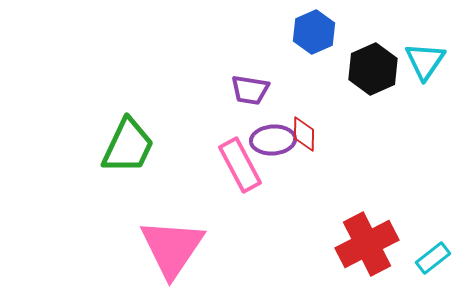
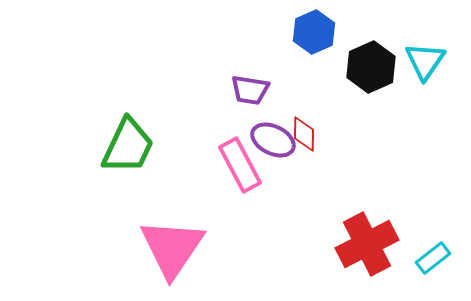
black hexagon: moved 2 px left, 2 px up
purple ellipse: rotated 30 degrees clockwise
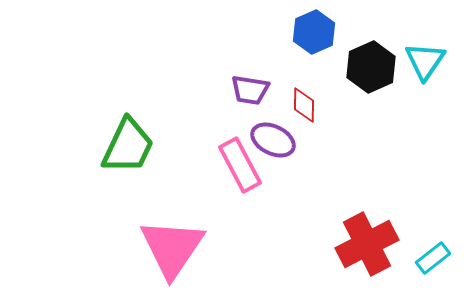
red diamond: moved 29 px up
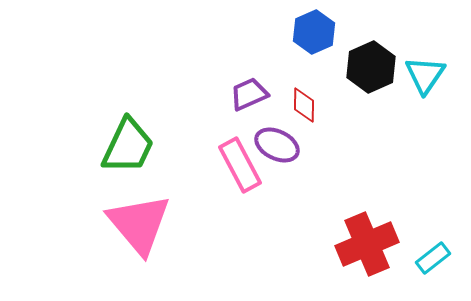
cyan triangle: moved 14 px down
purple trapezoid: moved 1 px left, 4 px down; rotated 147 degrees clockwise
purple ellipse: moved 4 px right, 5 px down
red cross: rotated 4 degrees clockwise
pink triangle: moved 33 px left, 24 px up; rotated 14 degrees counterclockwise
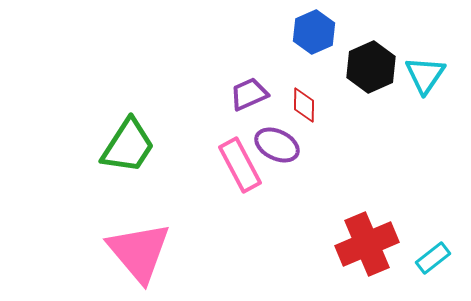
green trapezoid: rotated 8 degrees clockwise
pink triangle: moved 28 px down
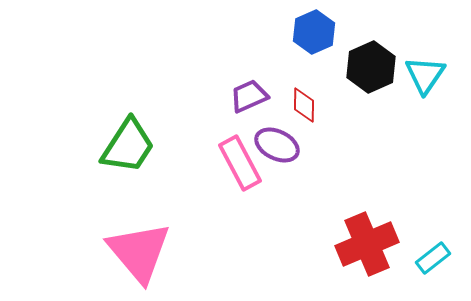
purple trapezoid: moved 2 px down
pink rectangle: moved 2 px up
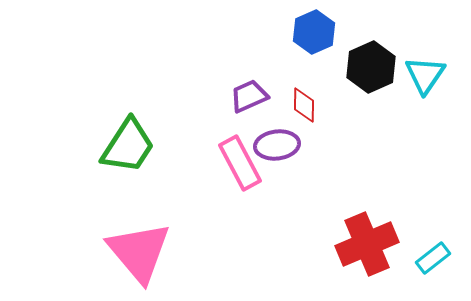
purple ellipse: rotated 33 degrees counterclockwise
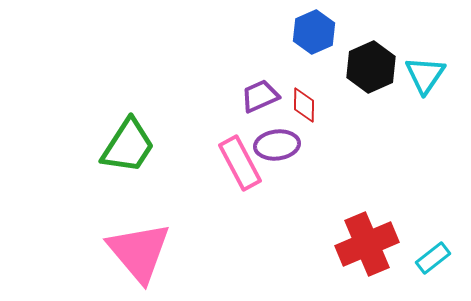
purple trapezoid: moved 11 px right
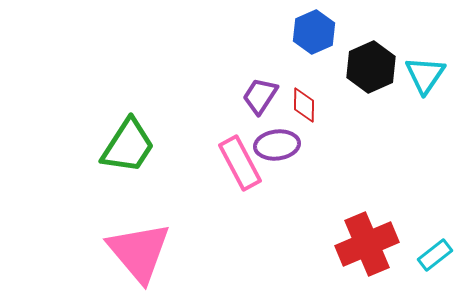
purple trapezoid: rotated 33 degrees counterclockwise
cyan rectangle: moved 2 px right, 3 px up
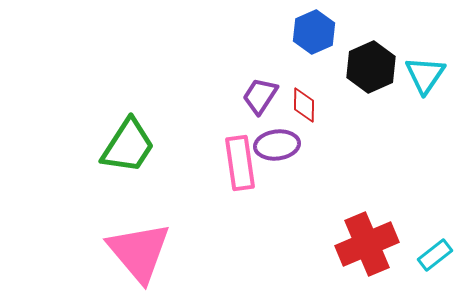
pink rectangle: rotated 20 degrees clockwise
